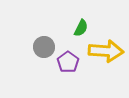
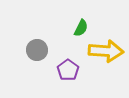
gray circle: moved 7 px left, 3 px down
purple pentagon: moved 8 px down
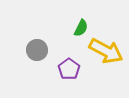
yellow arrow: rotated 24 degrees clockwise
purple pentagon: moved 1 px right, 1 px up
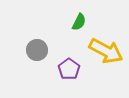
green semicircle: moved 2 px left, 6 px up
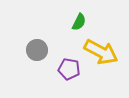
yellow arrow: moved 5 px left, 1 px down
purple pentagon: rotated 25 degrees counterclockwise
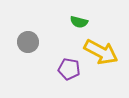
green semicircle: rotated 78 degrees clockwise
gray circle: moved 9 px left, 8 px up
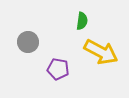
green semicircle: moved 3 px right, 1 px up; rotated 96 degrees counterclockwise
purple pentagon: moved 11 px left
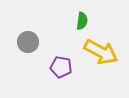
purple pentagon: moved 3 px right, 2 px up
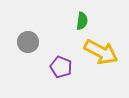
purple pentagon: rotated 10 degrees clockwise
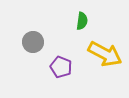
gray circle: moved 5 px right
yellow arrow: moved 4 px right, 2 px down
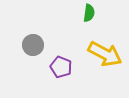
green semicircle: moved 7 px right, 8 px up
gray circle: moved 3 px down
